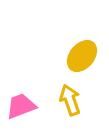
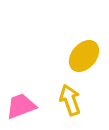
yellow ellipse: moved 2 px right
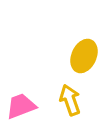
yellow ellipse: rotated 16 degrees counterclockwise
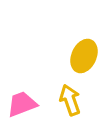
pink trapezoid: moved 1 px right, 2 px up
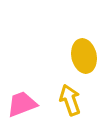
yellow ellipse: rotated 36 degrees counterclockwise
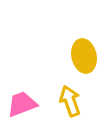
yellow arrow: moved 1 px down
